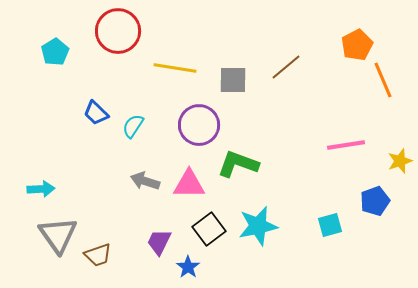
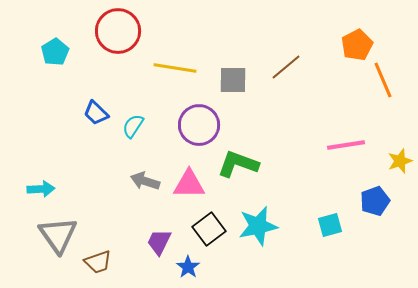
brown trapezoid: moved 7 px down
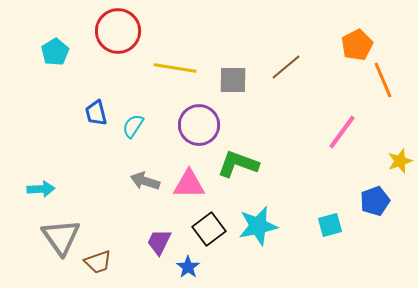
blue trapezoid: rotated 32 degrees clockwise
pink line: moved 4 px left, 13 px up; rotated 45 degrees counterclockwise
gray triangle: moved 3 px right, 2 px down
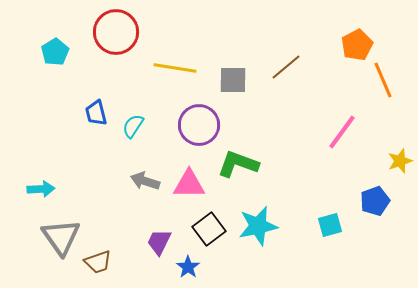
red circle: moved 2 px left, 1 px down
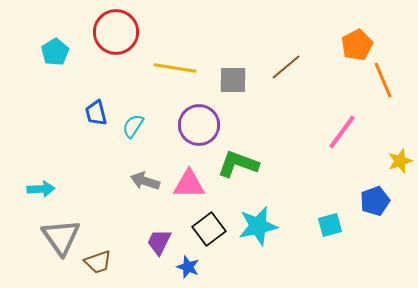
blue star: rotated 15 degrees counterclockwise
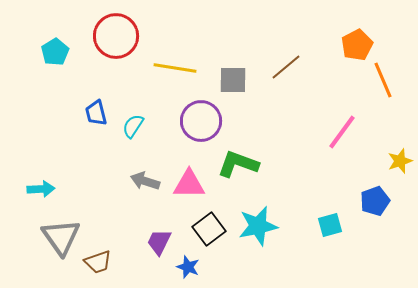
red circle: moved 4 px down
purple circle: moved 2 px right, 4 px up
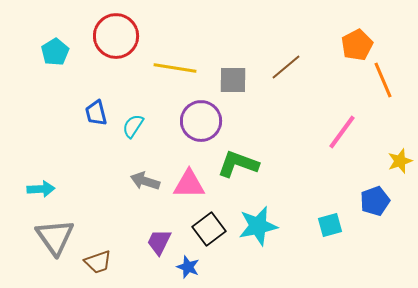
gray triangle: moved 6 px left
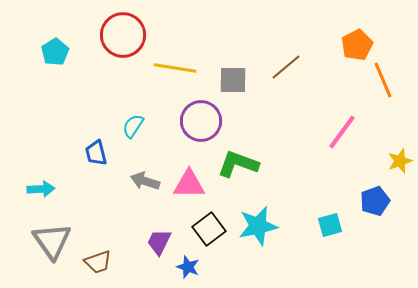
red circle: moved 7 px right, 1 px up
blue trapezoid: moved 40 px down
gray triangle: moved 3 px left, 4 px down
